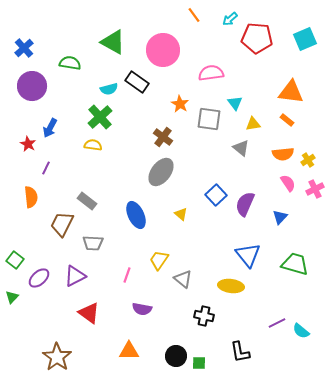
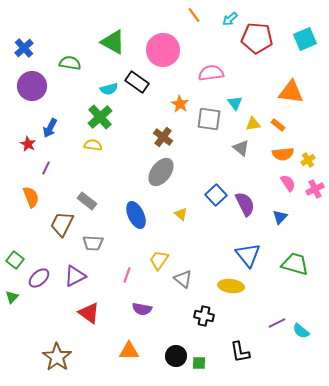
orange rectangle at (287, 120): moved 9 px left, 5 px down
orange semicircle at (31, 197): rotated 15 degrees counterclockwise
purple semicircle at (245, 204): rotated 130 degrees clockwise
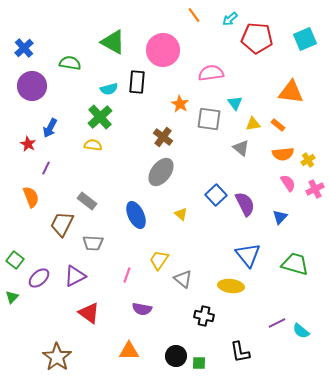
black rectangle at (137, 82): rotated 60 degrees clockwise
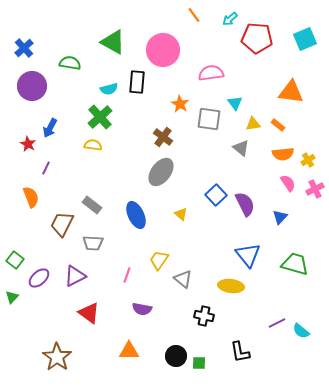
gray rectangle at (87, 201): moved 5 px right, 4 px down
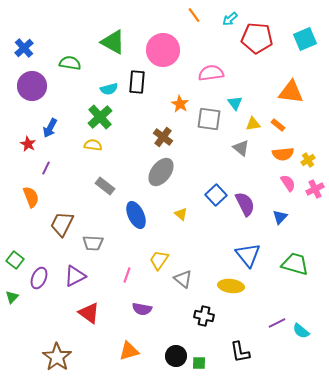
gray rectangle at (92, 205): moved 13 px right, 19 px up
purple ellipse at (39, 278): rotated 25 degrees counterclockwise
orange triangle at (129, 351): rotated 15 degrees counterclockwise
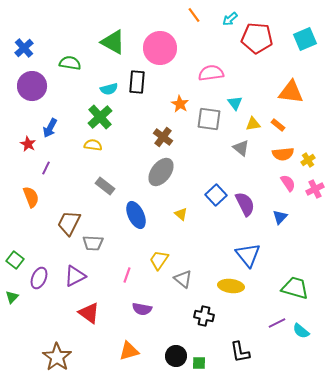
pink circle at (163, 50): moved 3 px left, 2 px up
brown trapezoid at (62, 224): moved 7 px right, 1 px up
green trapezoid at (295, 264): moved 24 px down
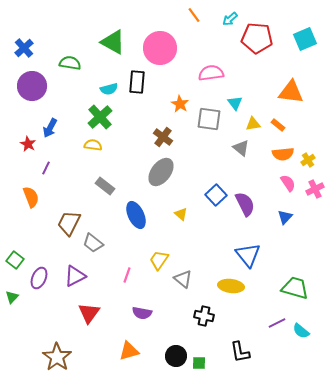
blue triangle at (280, 217): moved 5 px right
gray trapezoid at (93, 243): rotated 35 degrees clockwise
purple semicircle at (142, 309): moved 4 px down
red triangle at (89, 313): rotated 30 degrees clockwise
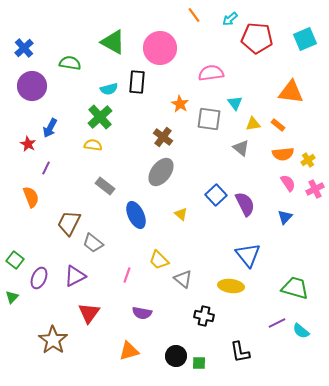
yellow trapezoid at (159, 260): rotated 80 degrees counterclockwise
brown star at (57, 357): moved 4 px left, 17 px up
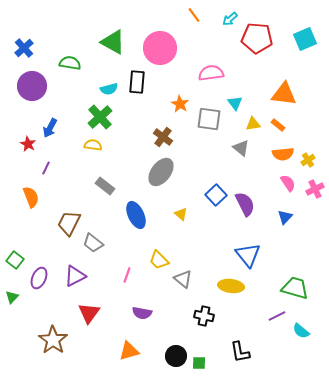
orange triangle at (291, 92): moved 7 px left, 2 px down
purple line at (277, 323): moved 7 px up
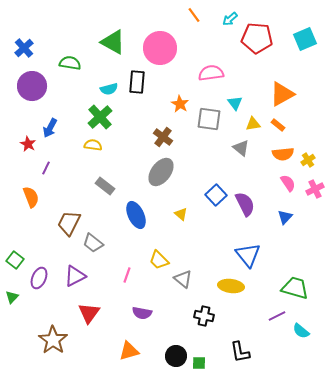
orange triangle at (284, 94): moved 2 px left; rotated 36 degrees counterclockwise
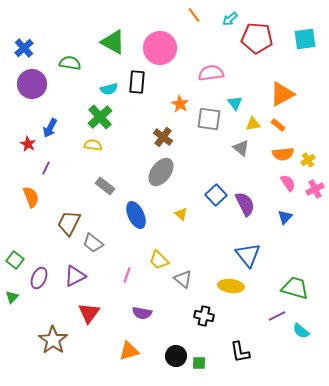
cyan square at (305, 39): rotated 15 degrees clockwise
purple circle at (32, 86): moved 2 px up
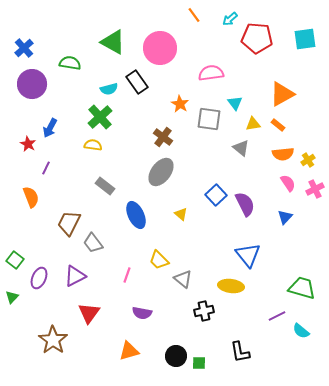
black rectangle at (137, 82): rotated 40 degrees counterclockwise
gray trapezoid at (93, 243): rotated 15 degrees clockwise
green trapezoid at (295, 288): moved 7 px right
black cross at (204, 316): moved 5 px up; rotated 24 degrees counterclockwise
